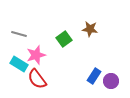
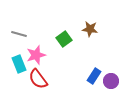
cyan rectangle: rotated 36 degrees clockwise
red semicircle: moved 1 px right
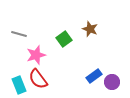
brown star: rotated 14 degrees clockwise
cyan rectangle: moved 21 px down
blue rectangle: rotated 21 degrees clockwise
purple circle: moved 1 px right, 1 px down
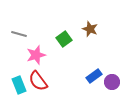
red semicircle: moved 2 px down
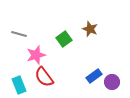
red semicircle: moved 6 px right, 4 px up
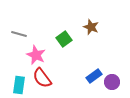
brown star: moved 1 px right, 2 px up
pink star: rotated 30 degrees counterclockwise
red semicircle: moved 2 px left, 1 px down
cyan rectangle: rotated 30 degrees clockwise
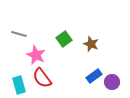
brown star: moved 17 px down
cyan rectangle: rotated 24 degrees counterclockwise
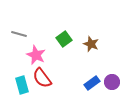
blue rectangle: moved 2 px left, 7 px down
cyan rectangle: moved 3 px right
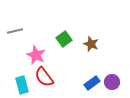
gray line: moved 4 px left, 3 px up; rotated 28 degrees counterclockwise
red semicircle: moved 2 px right, 1 px up
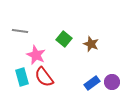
gray line: moved 5 px right; rotated 21 degrees clockwise
green square: rotated 14 degrees counterclockwise
cyan rectangle: moved 8 px up
